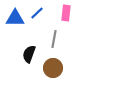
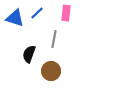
blue triangle: rotated 18 degrees clockwise
brown circle: moved 2 px left, 3 px down
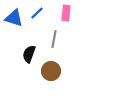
blue triangle: moved 1 px left
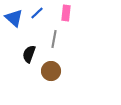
blue triangle: rotated 24 degrees clockwise
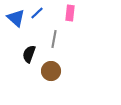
pink rectangle: moved 4 px right
blue triangle: moved 2 px right
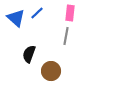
gray line: moved 12 px right, 3 px up
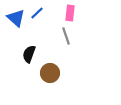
gray line: rotated 30 degrees counterclockwise
brown circle: moved 1 px left, 2 px down
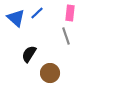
black semicircle: rotated 12 degrees clockwise
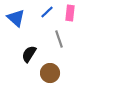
blue line: moved 10 px right, 1 px up
gray line: moved 7 px left, 3 px down
